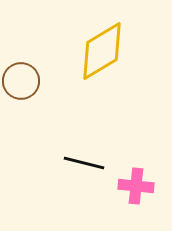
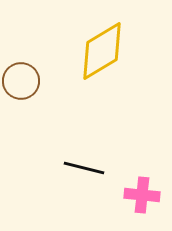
black line: moved 5 px down
pink cross: moved 6 px right, 9 px down
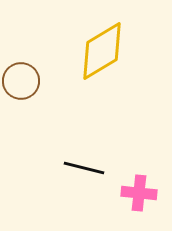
pink cross: moved 3 px left, 2 px up
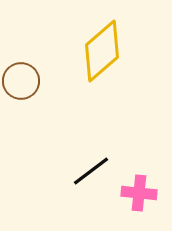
yellow diamond: rotated 10 degrees counterclockwise
black line: moved 7 px right, 3 px down; rotated 51 degrees counterclockwise
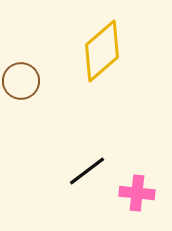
black line: moved 4 px left
pink cross: moved 2 px left
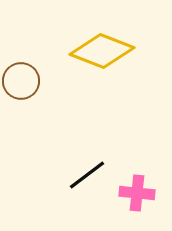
yellow diamond: rotated 62 degrees clockwise
black line: moved 4 px down
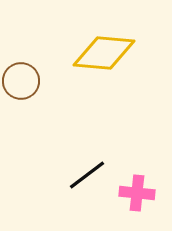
yellow diamond: moved 2 px right, 2 px down; rotated 16 degrees counterclockwise
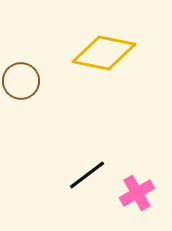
yellow diamond: rotated 6 degrees clockwise
pink cross: rotated 36 degrees counterclockwise
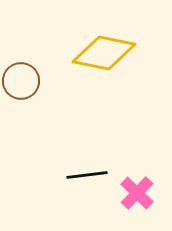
black line: rotated 30 degrees clockwise
pink cross: rotated 16 degrees counterclockwise
